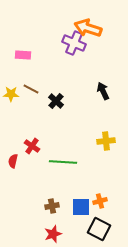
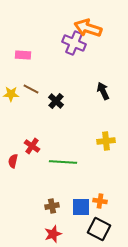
orange cross: rotated 24 degrees clockwise
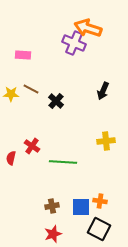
black arrow: rotated 132 degrees counterclockwise
red semicircle: moved 2 px left, 3 px up
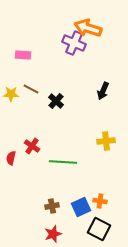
blue square: rotated 24 degrees counterclockwise
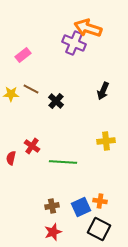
pink rectangle: rotated 42 degrees counterclockwise
red star: moved 2 px up
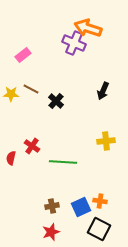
red star: moved 2 px left
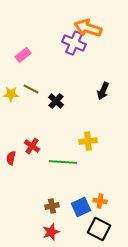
yellow cross: moved 18 px left
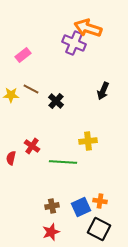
yellow star: moved 1 px down
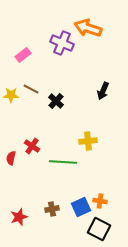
purple cross: moved 12 px left
brown cross: moved 3 px down
red star: moved 32 px left, 15 px up
